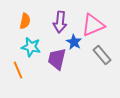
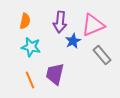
blue star: moved 1 px left, 1 px up; rotated 14 degrees clockwise
purple trapezoid: moved 2 px left, 15 px down
orange line: moved 12 px right, 10 px down
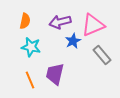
purple arrow: rotated 70 degrees clockwise
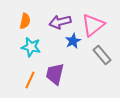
pink triangle: rotated 15 degrees counterclockwise
orange line: rotated 48 degrees clockwise
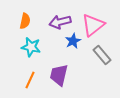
purple trapezoid: moved 4 px right, 1 px down
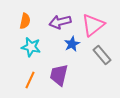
blue star: moved 1 px left, 3 px down
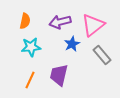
cyan star: rotated 18 degrees counterclockwise
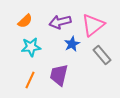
orange semicircle: rotated 35 degrees clockwise
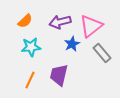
pink triangle: moved 2 px left, 1 px down
gray rectangle: moved 2 px up
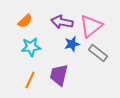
purple arrow: moved 2 px right; rotated 25 degrees clockwise
blue star: rotated 14 degrees clockwise
gray rectangle: moved 4 px left; rotated 12 degrees counterclockwise
